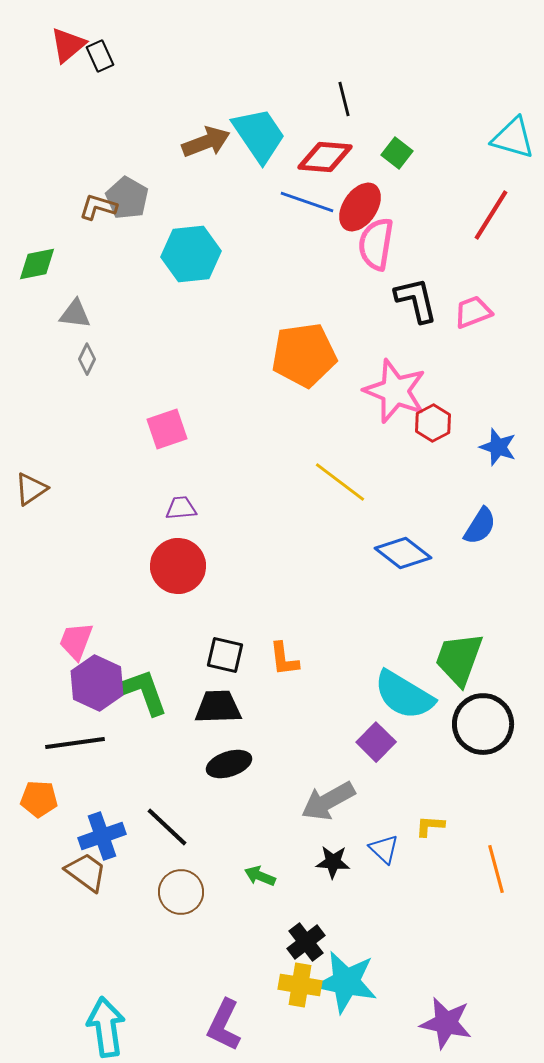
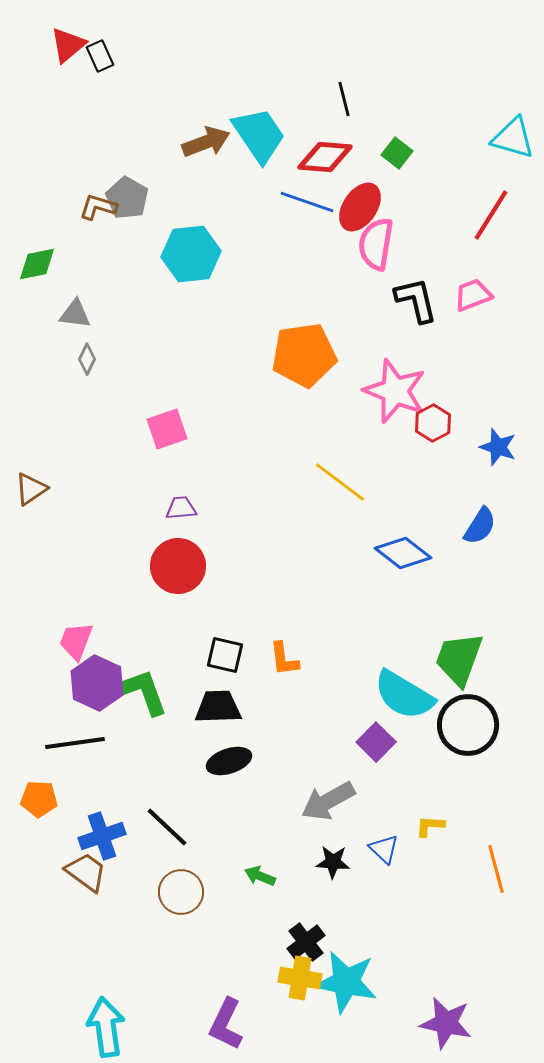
pink trapezoid at (473, 312): moved 17 px up
black circle at (483, 724): moved 15 px left, 1 px down
black ellipse at (229, 764): moved 3 px up
yellow cross at (300, 985): moved 7 px up
purple L-shape at (224, 1025): moved 2 px right, 1 px up
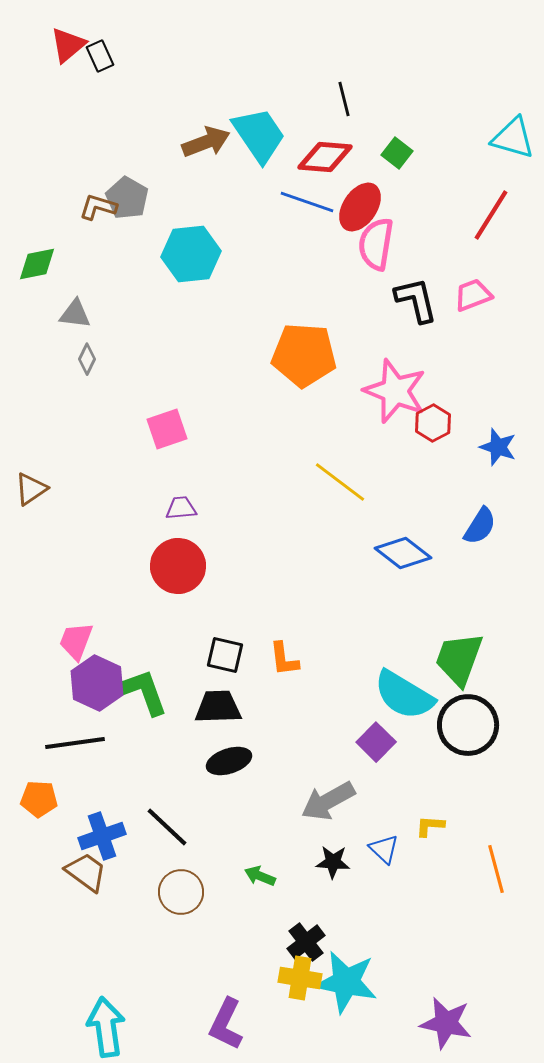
orange pentagon at (304, 355): rotated 12 degrees clockwise
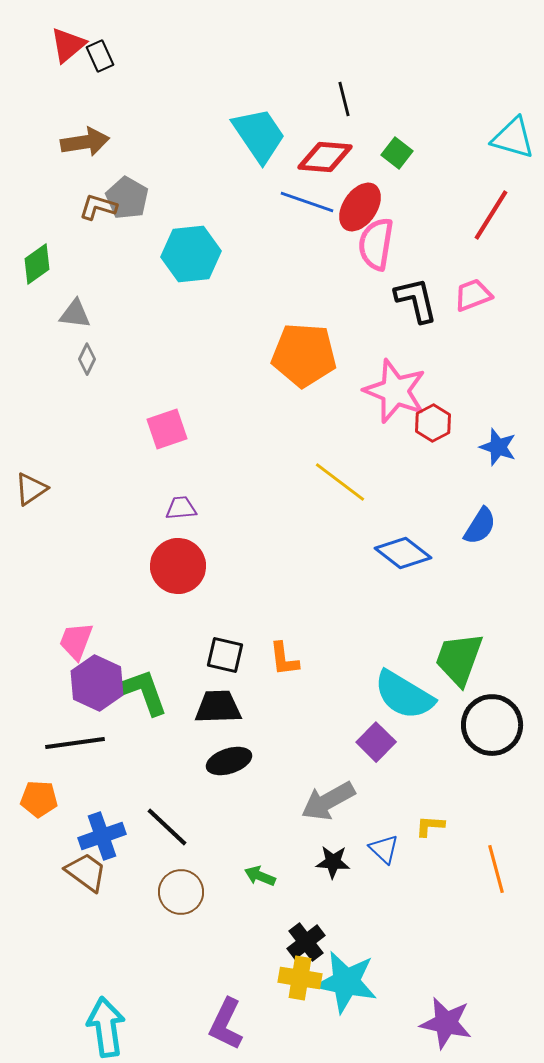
brown arrow at (206, 142): moved 121 px left; rotated 12 degrees clockwise
green diamond at (37, 264): rotated 24 degrees counterclockwise
black circle at (468, 725): moved 24 px right
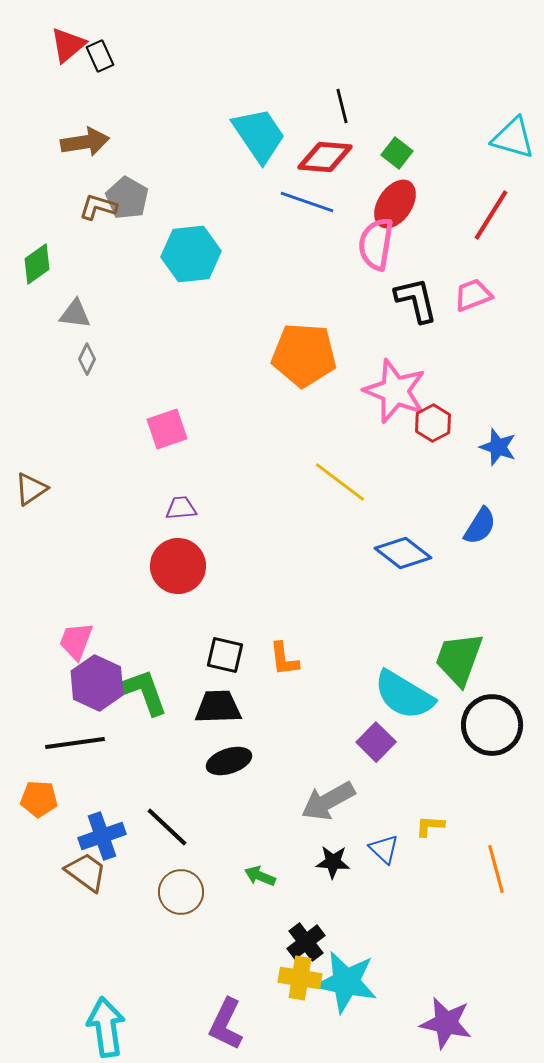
black line at (344, 99): moved 2 px left, 7 px down
red ellipse at (360, 207): moved 35 px right, 3 px up
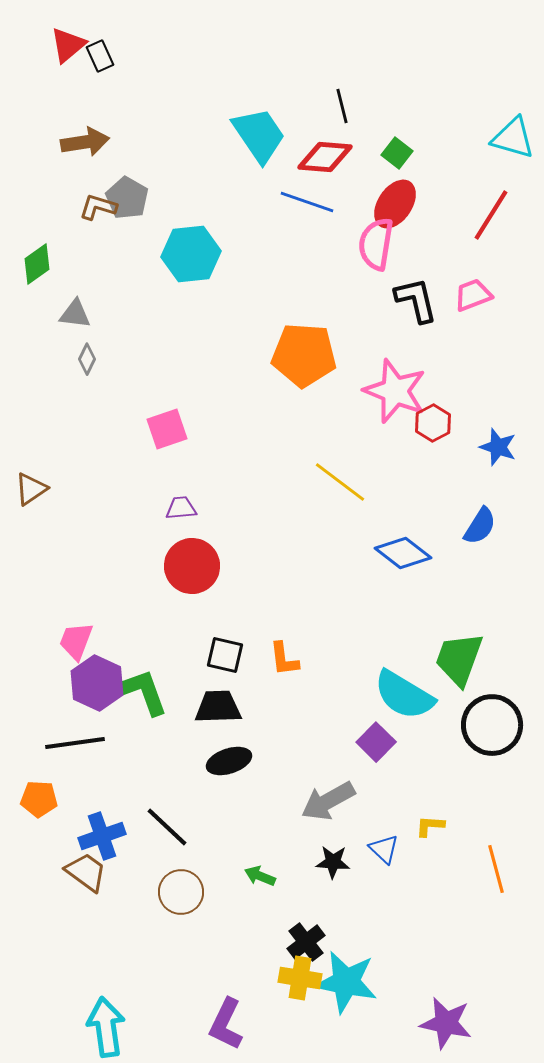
red circle at (178, 566): moved 14 px right
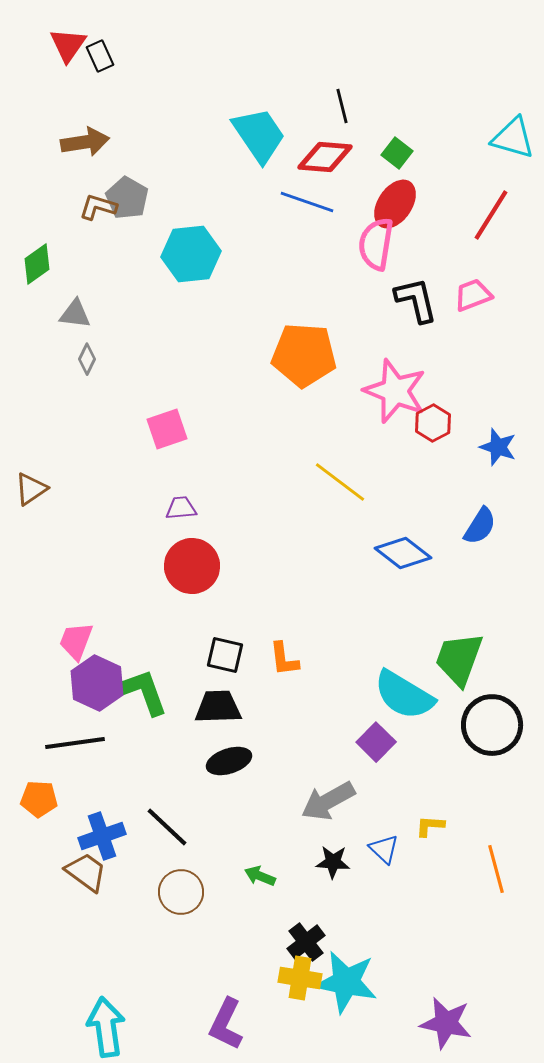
red triangle at (68, 45): rotated 15 degrees counterclockwise
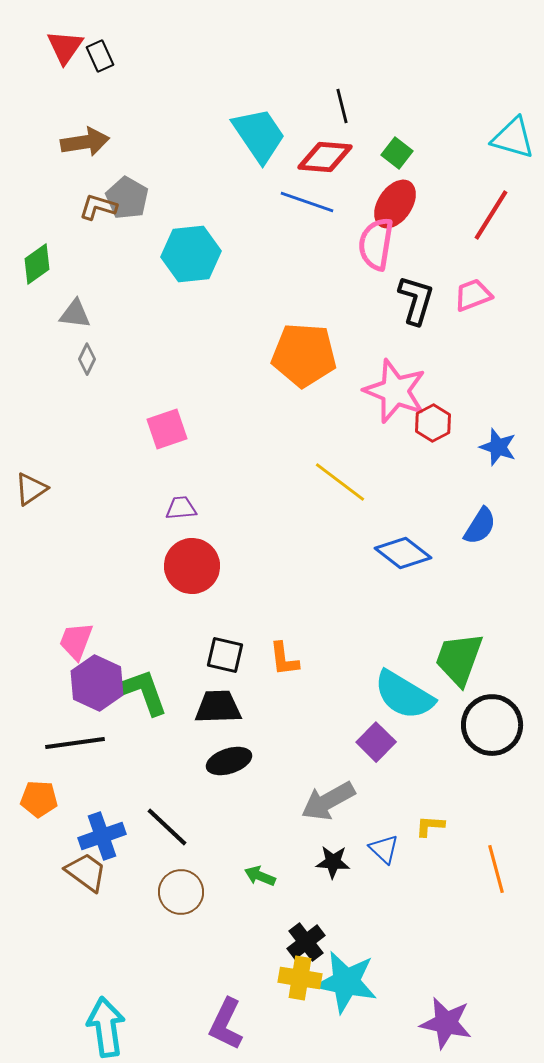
red triangle at (68, 45): moved 3 px left, 2 px down
black L-shape at (416, 300): rotated 30 degrees clockwise
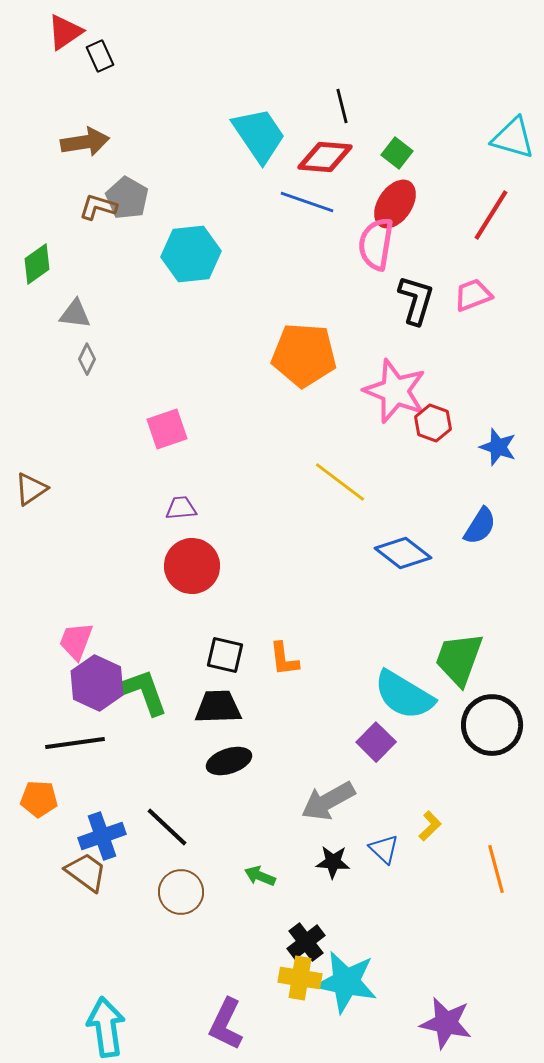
red triangle at (65, 47): moved 15 px up; rotated 21 degrees clockwise
red hexagon at (433, 423): rotated 12 degrees counterclockwise
yellow L-shape at (430, 826): rotated 132 degrees clockwise
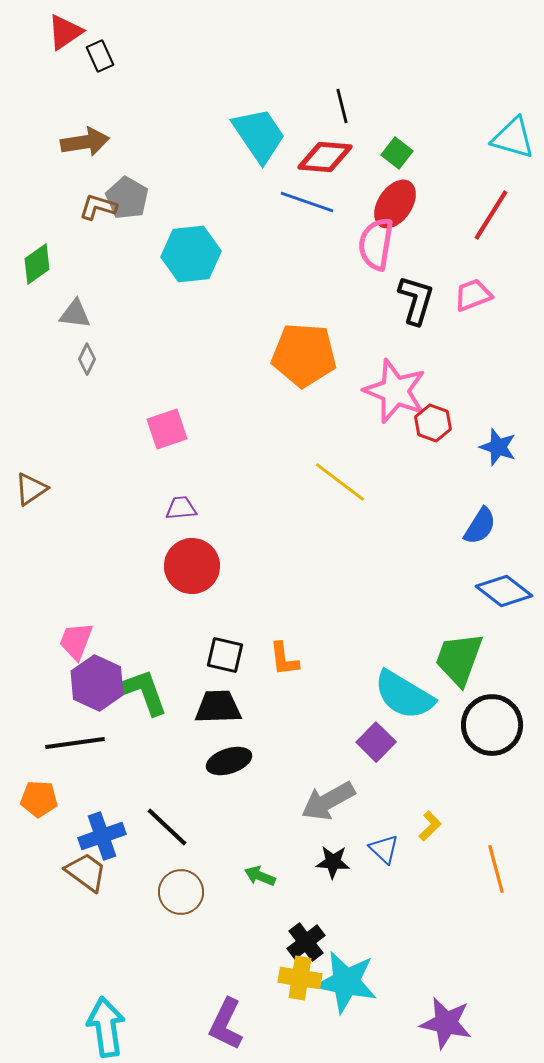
blue diamond at (403, 553): moved 101 px right, 38 px down
